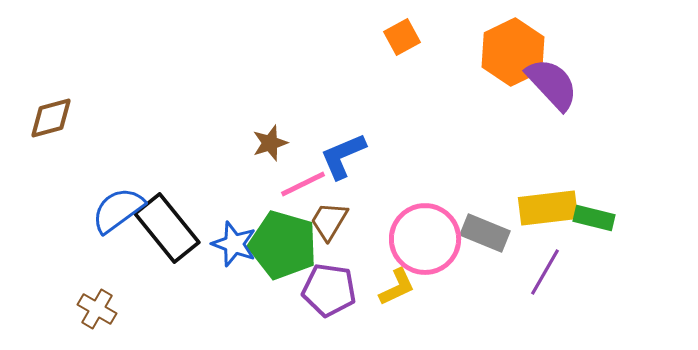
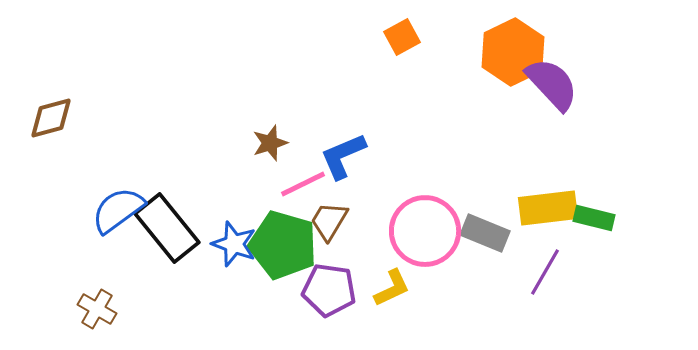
pink circle: moved 8 px up
yellow L-shape: moved 5 px left, 1 px down
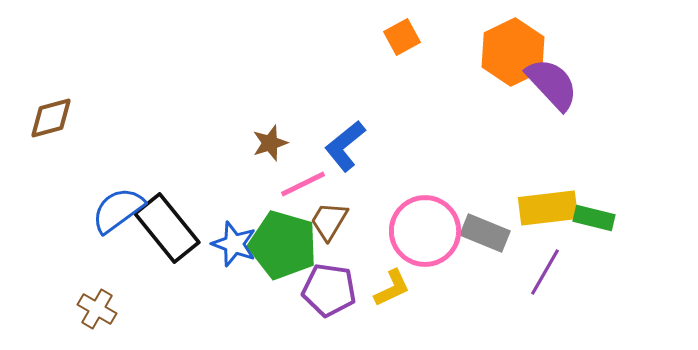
blue L-shape: moved 2 px right, 10 px up; rotated 16 degrees counterclockwise
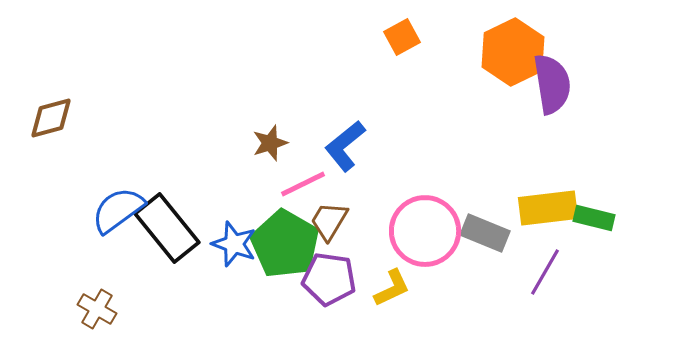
purple semicircle: rotated 34 degrees clockwise
green pentagon: moved 2 px right, 1 px up; rotated 14 degrees clockwise
purple pentagon: moved 11 px up
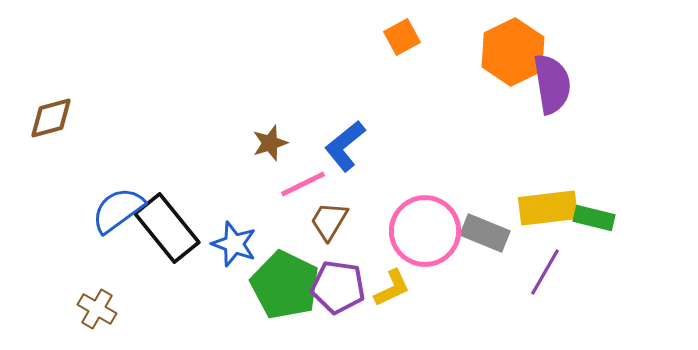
green pentagon: moved 41 px down; rotated 4 degrees counterclockwise
purple pentagon: moved 9 px right, 8 px down
